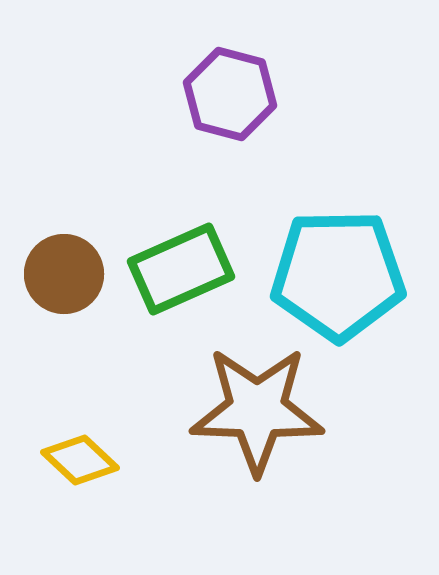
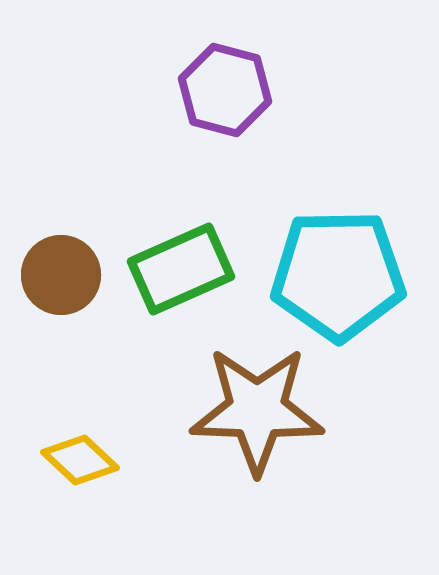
purple hexagon: moved 5 px left, 4 px up
brown circle: moved 3 px left, 1 px down
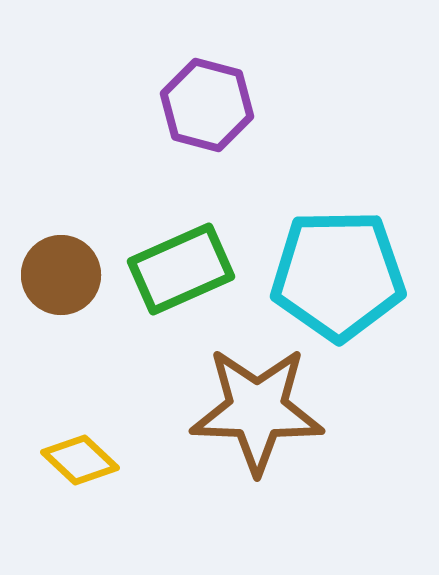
purple hexagon: moved 18 px left, 15 px down
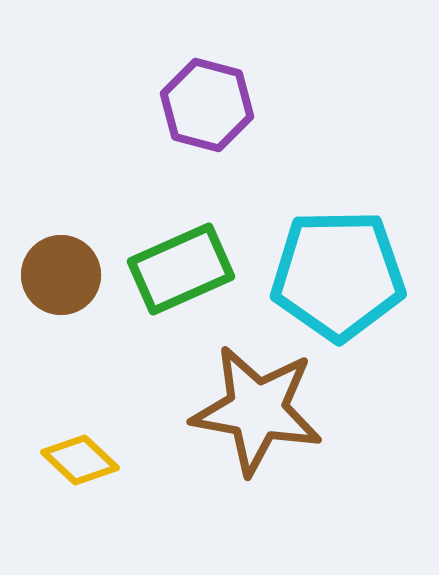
brown star: rotated 8 degrees clockwise
